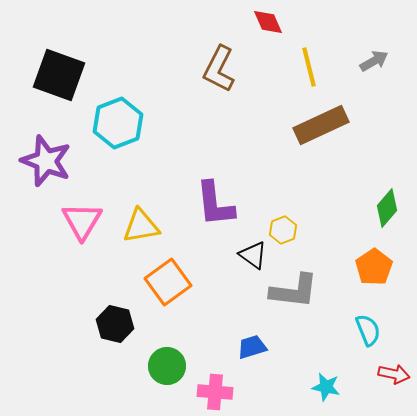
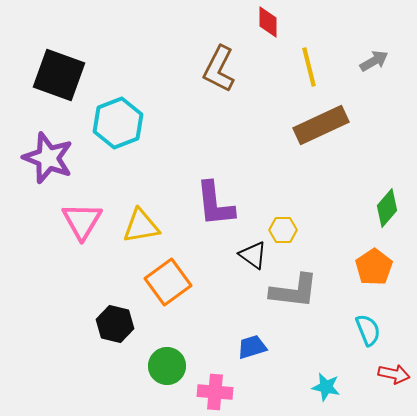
red diamond: rotated 24 degrees clockwise
purple star: moved 2 px right, 3 px up
yellow hexagon: rotated 20 degrees clockwise
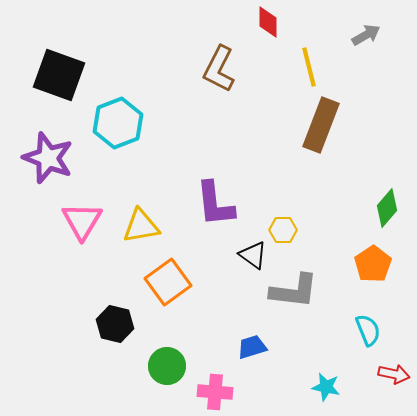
gray arrow: moved 8 px left, 26 px up
brown rectangle: rotated 44 degrees counterclockwise
orange pentagon: moved 1 px left, 3 px up
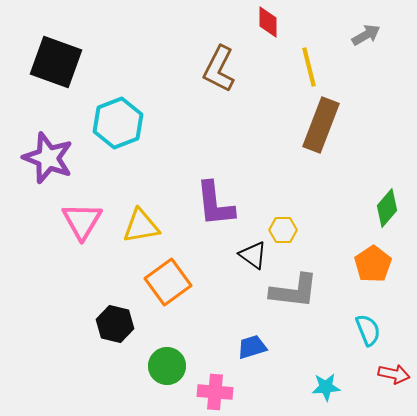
black square: moved 3 px left, 13 px up
cyan star: rotated 16 degrees counterclockwise
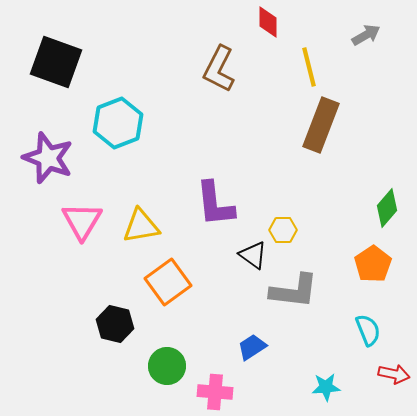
blue trapezoid: rotated 16 degrees counterclockwise
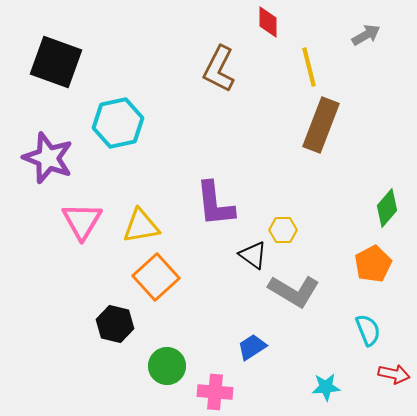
cyan hexagon: rotated 9 degrees clockwise
orange pentagon: rotated 6 degrees clockwise
orange square: moved 12 px left, 5 px up; rotated 6 degrees counterclockwise
gray L-shape: rotated 24 degrees clockwise
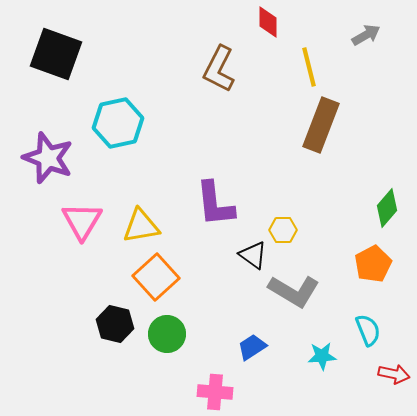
black square: moved 8 px up
green circle: moved 32 px up
cyan star: moved 4 px left, 31 px up
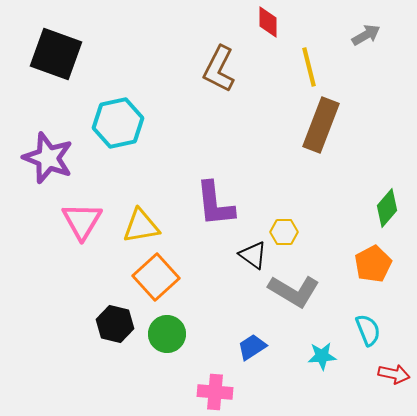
yellow hexagon: moved 1 px right, 2 px down
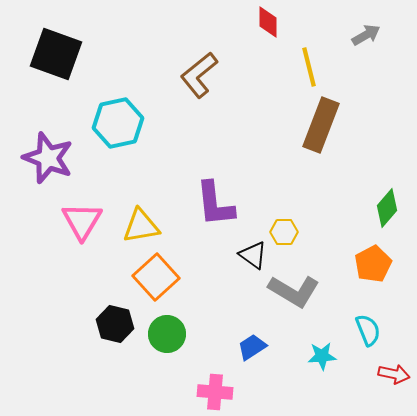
brown L-shape: moved 20 px left, 6 px down; rotated 24 degrees clockwise
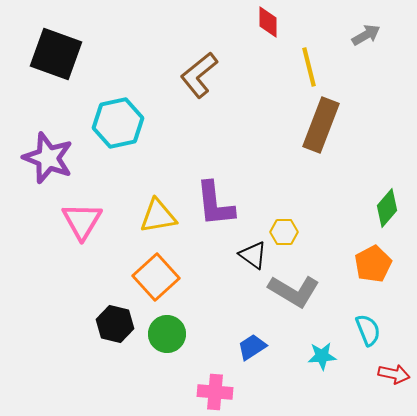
yellow triangle: moved 17 px right, 10 px up
